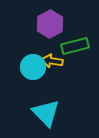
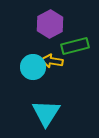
cyan triangle: rotated 16 degrees clockwise
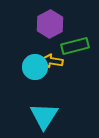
cyan circle: moved 2 px right
cyan triangle: moved 2 px left, 3 px down
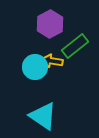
green rectangle: rotated 24 degrees counterclockwise
cyan triangle: moved 1 px left; rotated 28 degrees counterclockwise
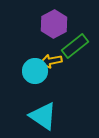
purple hexagon: moved 4 px right
yellow arrow: moved 1 px left; rotated 20 degrees counterclockwise
cyan circle: moved 4 px down
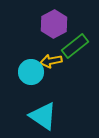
cyan circle: moved 4 px left, 1 px down
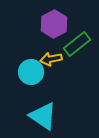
green rectangle: moved 2 px right, 2 px up
yellow arrow: moved 2 px up
